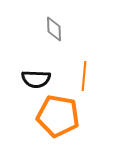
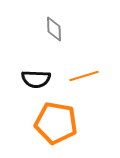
orange line: rotated 68 degrees clockwise
orange pentagon: moved 2 px left, 7 px down
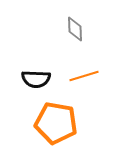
gray diamond: moved 21 px right
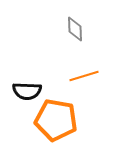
black semicircle: moved 9 px left, 12 px down
orange pentagon: moved 3 px up
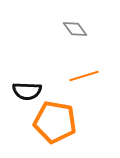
gray diamond: rotated 35 degrees counterclockwise
orange pentagon: moved 1 px left, 2 px down
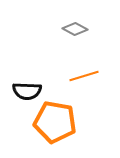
gray diamond: rotated 25 degrees counterclockwise
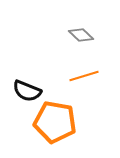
gray diamond: moved 6 px right, 6 px down; rotated 15 degrees clockwise
black semicircle: rotated 20 degrees clockwise
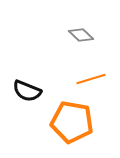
orange line: moved 7 px right, 3 px down
orange pentagon: moved 17 px right
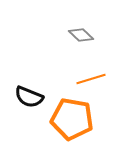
black semicircle: moved 2 px right, 6 px down
orange pentagon: moved 3 px up
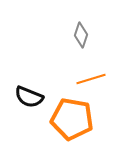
gray diamond: rotated 65 degrees clockwise
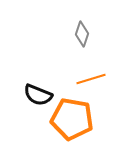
gray diamond: moved 1 px right, 1 px up
black semicircle: moved 9 px right, 2 px up
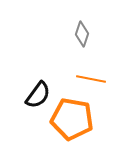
orange line: rotated 28 degrees clockwise
black semicircle: rotated 76 degrees counterclockwise
